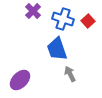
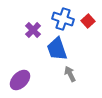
purple cross: moved 19 px down
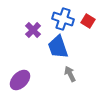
red square: rotated 16 degrees counterclockwise
blue trapezoid: moved 1 px right, 2 px up
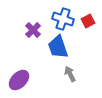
red square: rotated 32 degrees clockwise
purple ellipse: moved 1 px left
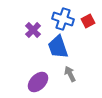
purple ellipse: moved 19 px right, 2 px down
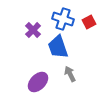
red square: moved 1 px right, 1 px down
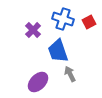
blue trapezoid: moved 4 px down
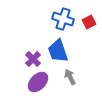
purple cross: moved 29 px down
gray arrow: moved 3 px down
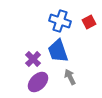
blue cross: moved 3 px left, 2 px down
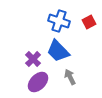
blue cross: moved 1 px left
blue trapezoid: rotated 25 degrees counterclockwise
